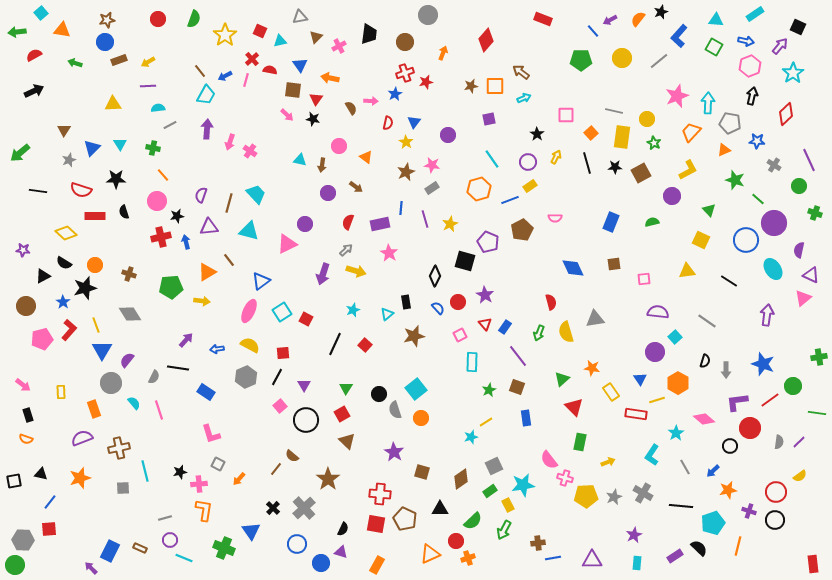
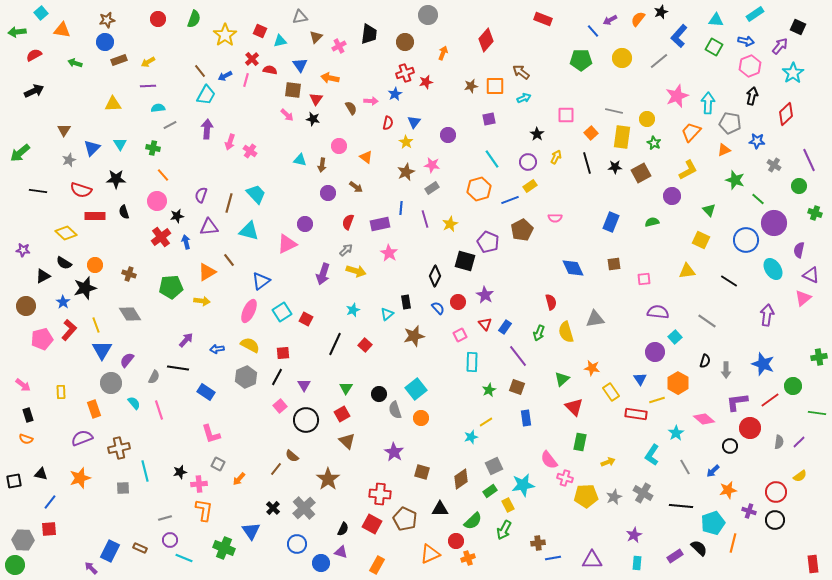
red cross at (161, 237): rotated 24 degrees counterclockwise
red square at (376, 524): moved 4 px left; rotated 18 degrees clockwise
orange line at (738, 546): moved 5 px left, 3 px up
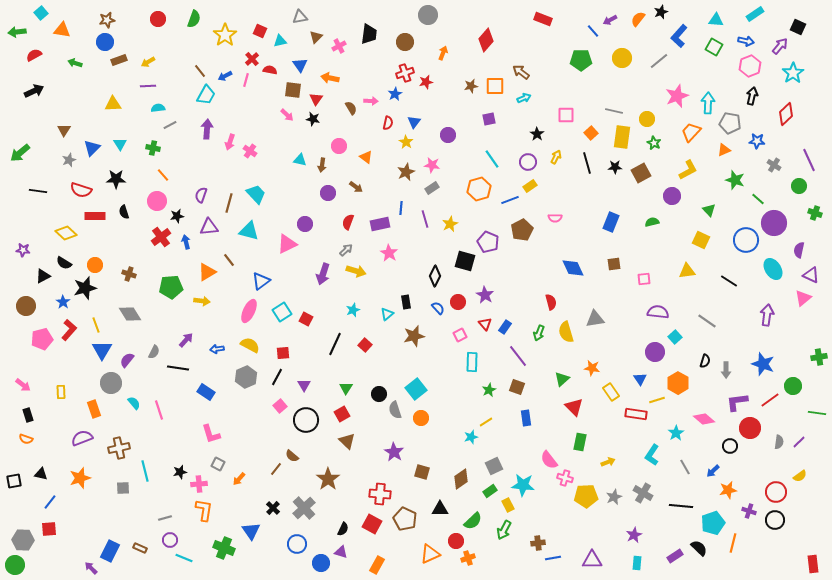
gray semicircle at (154, 377): moved 25 px up
cyan star at (523, 485): rotated 15 degrees clockwise
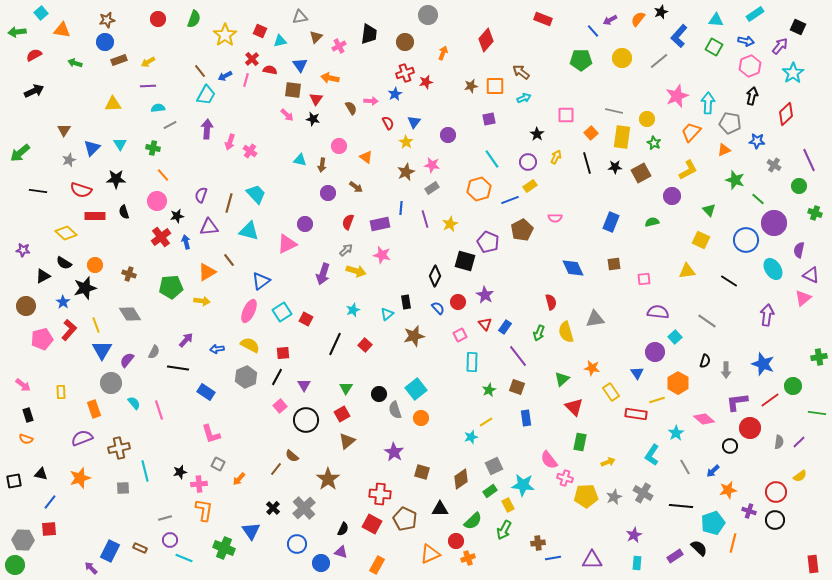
red semicircle at (388, 123): rotated 40 degrees counterclockwise
pink star at (389, 253): moved 7 px left, 2 px down; rotated 18 degrees counterclockwise
blue triangle at (640, 379): moved 3 px left, 6 px up
brown triangle at (347, 441): rotated 36 degrees clockwise
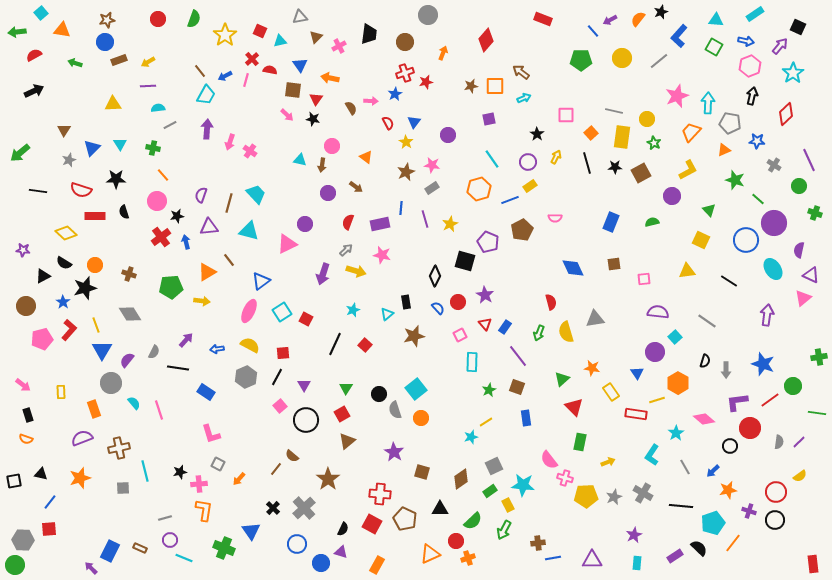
pink circle at (339, 146): moved 7 px left
orange line at (733, 543): rotated 24 degrees clockwise
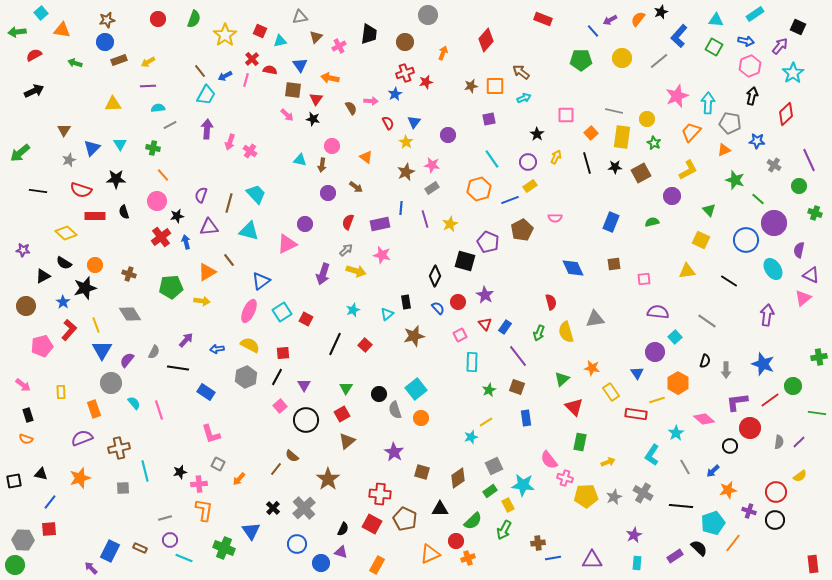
pink pentagon at (42, 339): moved 7 px down
brown diamond at (461, 479): moved 3 px left, 1 px up
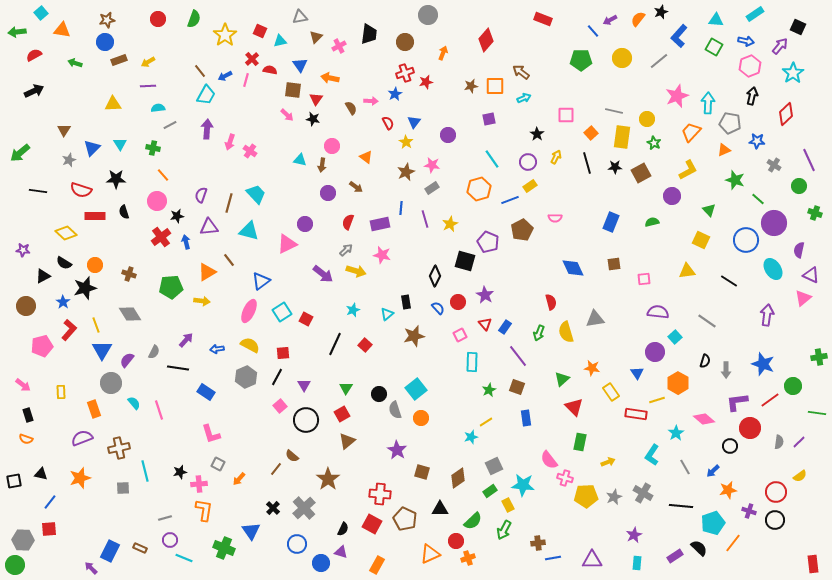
purple arrow at (323, 274): rotated 70 degrees counterclockwise
purple star at (394, 452): moved 3 px right, 2 px up
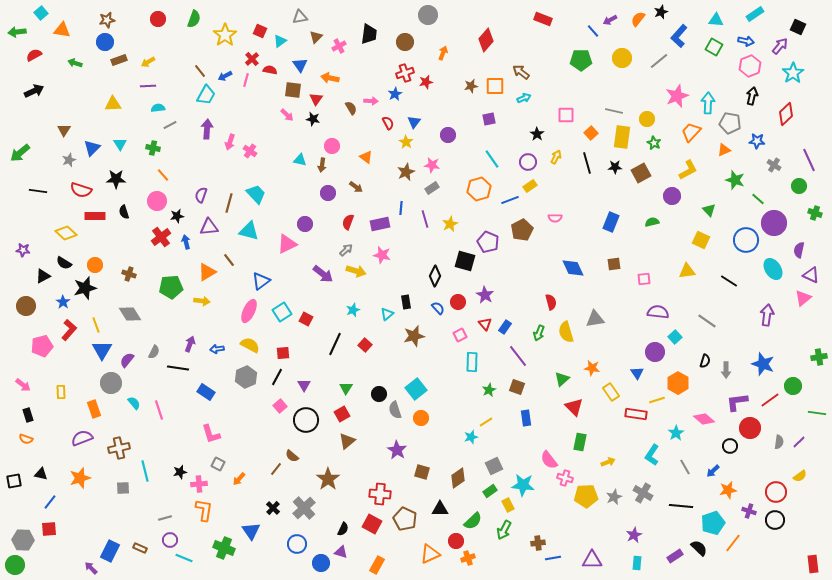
cyan triangle at (280, 41): rotated 24 degrees counterclockwise
purple arrow at (186, 340): moved 4 px right, 4 px down; rotated 21 degrees counterclockwise
